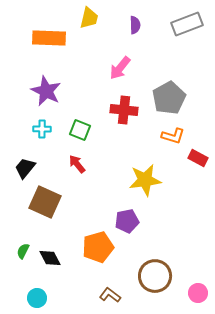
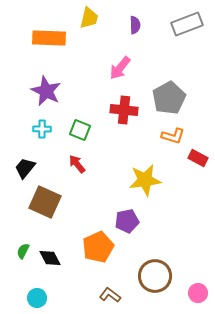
orange pentagon: rotated 8 degrees counterclockwise
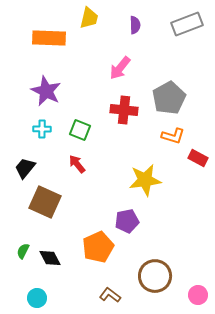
pink circle: moved 2 px down
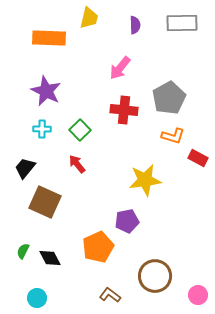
gray rectangle: moved 5 px left, 1 px up; rotated 20 degrees clockwise
green square: rotated 25 degrees clockwise
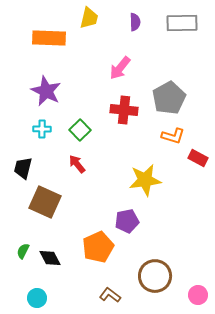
purple semicircle: moved 3 px up
black trapezoid: moved 2 px left; rotated 25 degrees counterclockwise
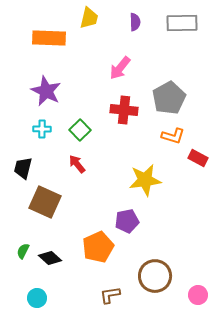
black diamond: rotated 20 degrees counterclockwise
brown L-shape: rotated 45 degrees counterclockwise
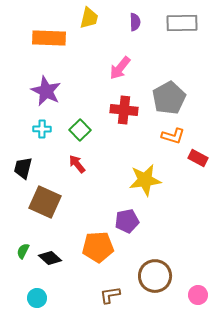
orange pentagon: rotated 20 degrees clockwise
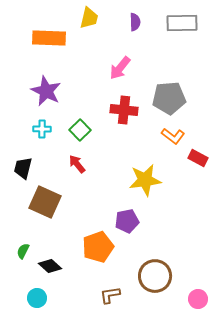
gray pentagon: rotated 24 degrees clockwise
orange L-shape: rotated 20 degrees clockwise
orange pentagon: rotated 16 degrees counterclockwise
black diamond: moved 8 px down
pink circle: moved 4 px down
